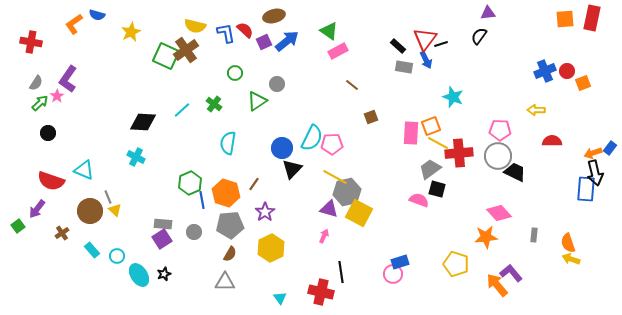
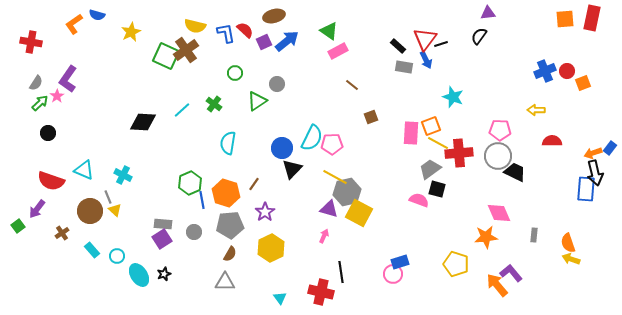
cyan cross at (136, 157): moved 13 px left, 18 px down
pink diamond at (499, 213): rotated 20 degrees clockwise
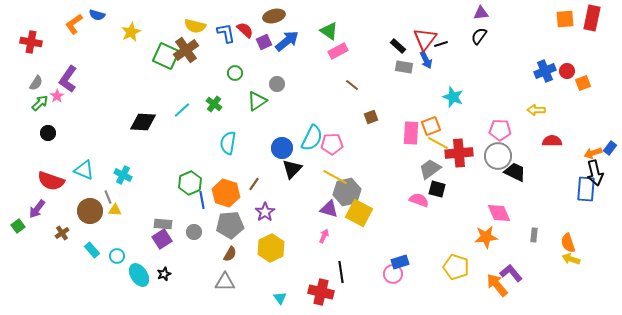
purple triangle at (488, 13): moved 7 px left
yellow triangle at (115, 210): rotated 40 degrees counterclockwise
yellow pentagon at (456, 264): moved 3 px down
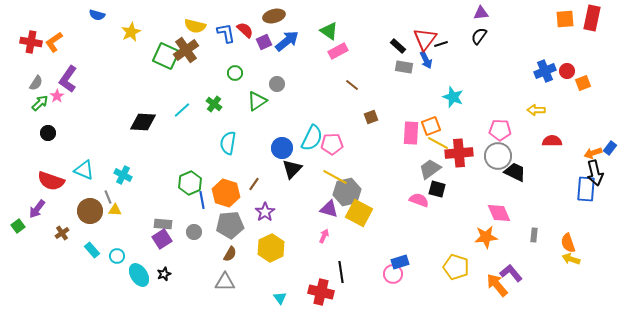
orange L-shape at (74, 24): moved 20 px left, 18 px down
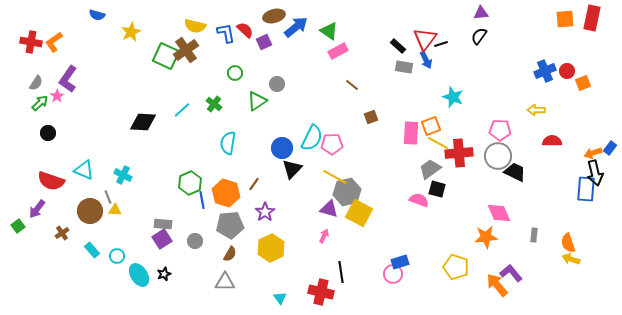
blue arrow at (287, 41): moved 9 px right, 14 px up
gray circle at (194, 232): moved 1 px right, 9 px down
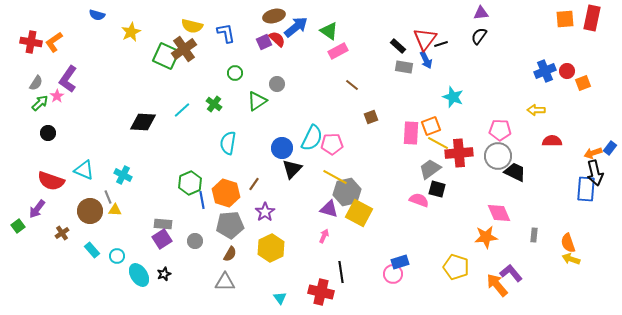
yellow semicircle at (195, 26): moved 3 px left
red semicircle at (245, 30): moved 32 px right, 9 px down
brown cross at (186, 50): moved 2 px left, 1 px up
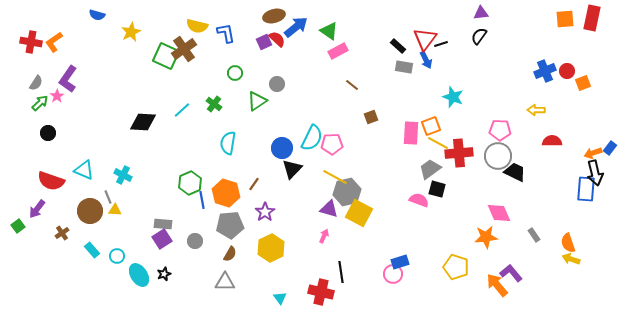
yellow semicircle at (192, 26): moved 5 px right
gray rectangle at (534, 235): rotated 40 degrees counterclockwise
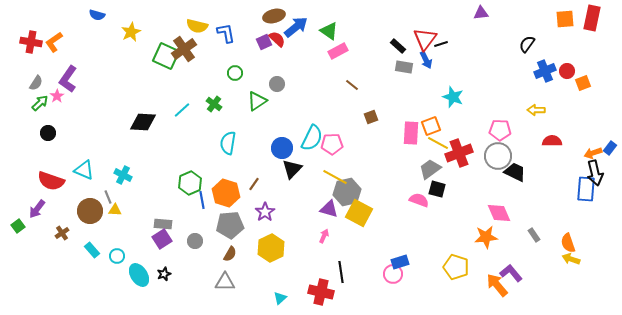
black semicircle at (479, 36): moved 48 px right, 8 px down
red cross at (459, 153): rotated 16 degrees counterclockwise
cyan triangle at (280, 298): rotated 24 degrees clockwise
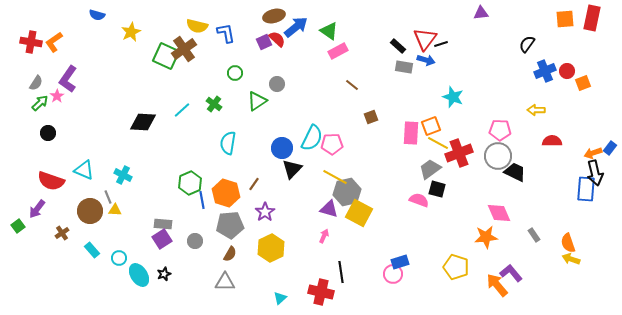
blue arrow at (426, 60): rotated 48 degrees counterclockwise
cyan circle at (117, 256): moved 2 px right, 2 px down
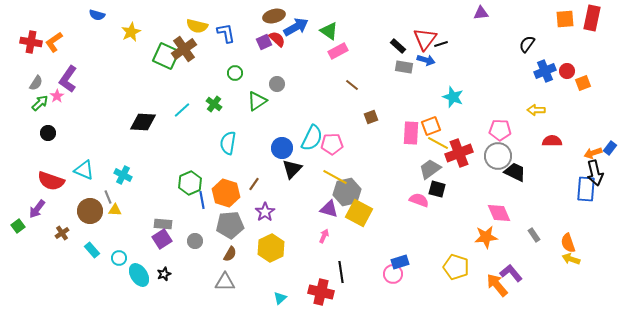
blue arrow at (296, 27): rotated 10 degrees clockwise
